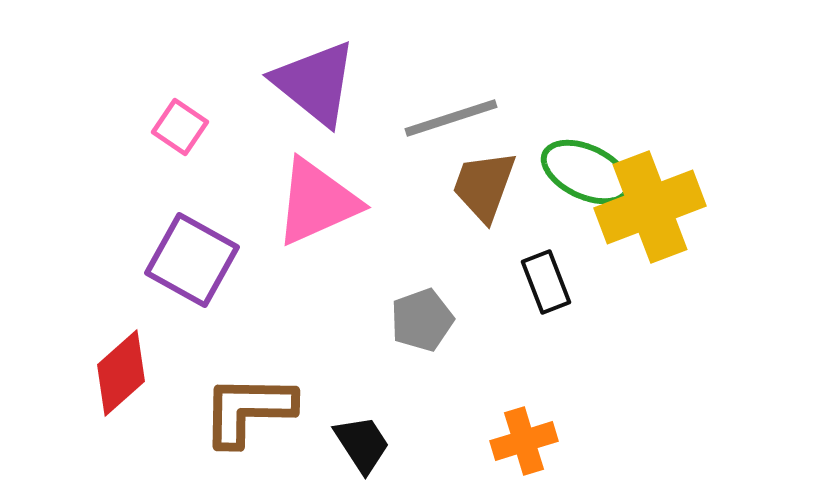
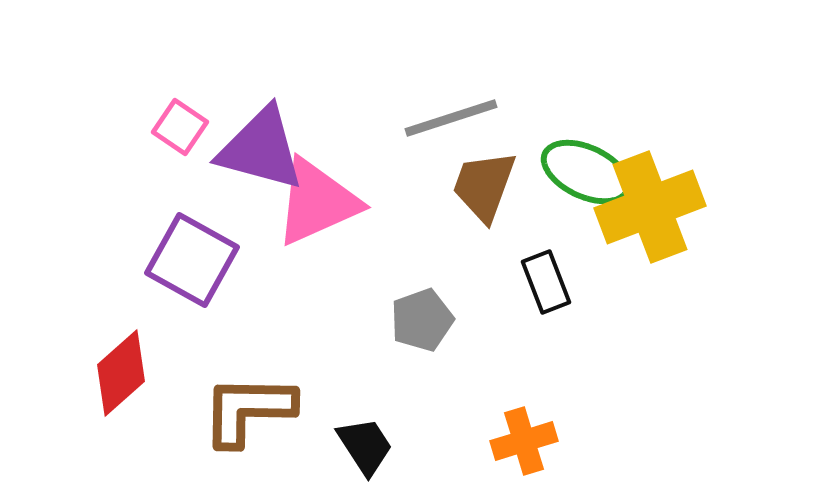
purple triangle: moved 54 px left, 66 px down; rotated 24 degrees counterclockwise
black trapezoid: moved 3 px right, 2 px down
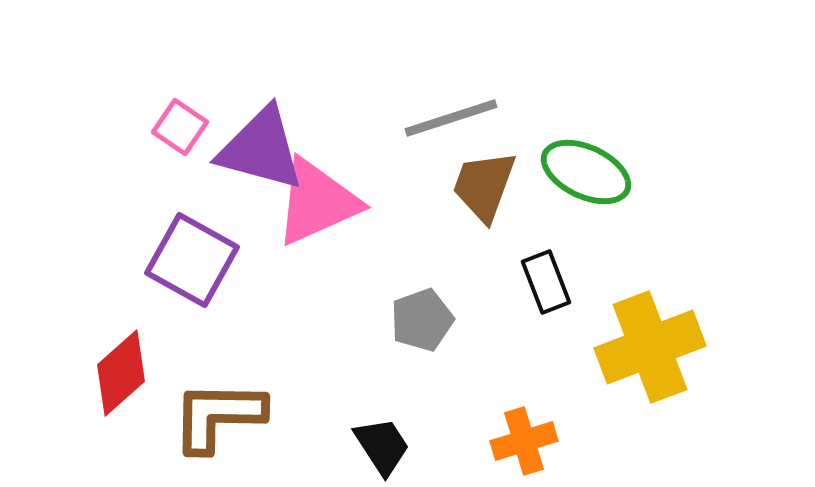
yellow cross: moved 140 px down
brown L-shape: moved 30 px left, 6 px down
black trapezoid: moved 17 px right
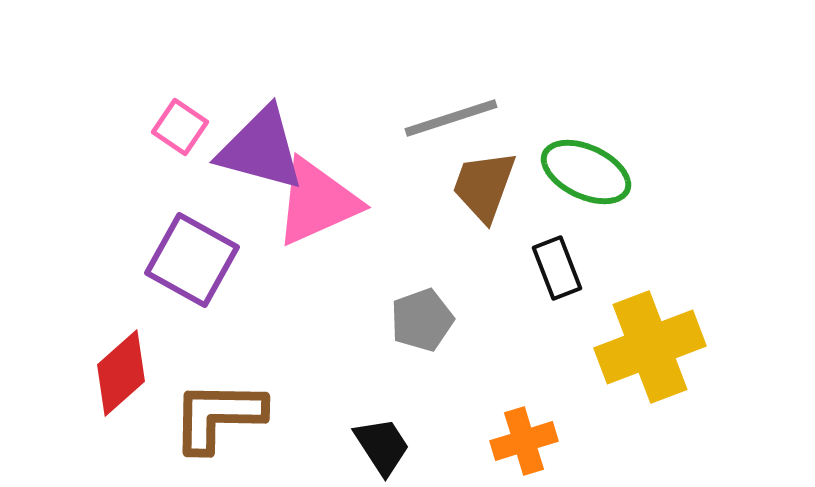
black rectangle: moved 11 px right, 14 px up
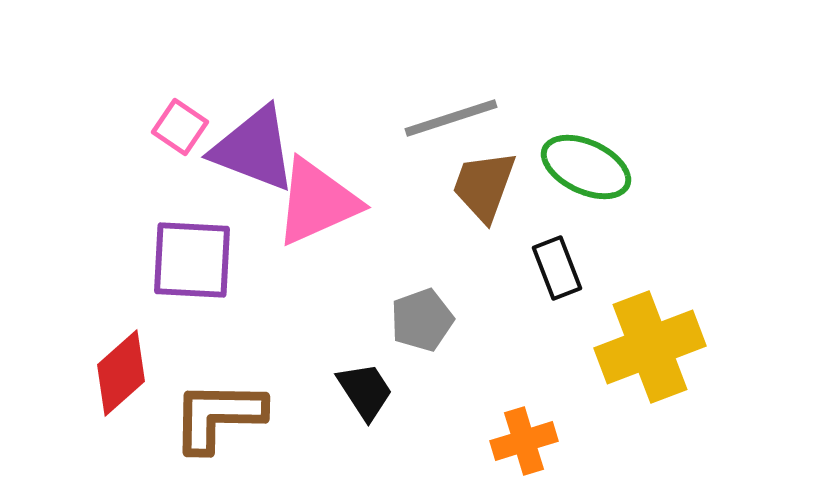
purple triangle: moved 7 px left; rotated 6 degrees clockwise
green ellipse: moved 5 px up
purple square: rotated 26 degrees counterclockwise
black trapezoid: moved 17 px left, 55 px up
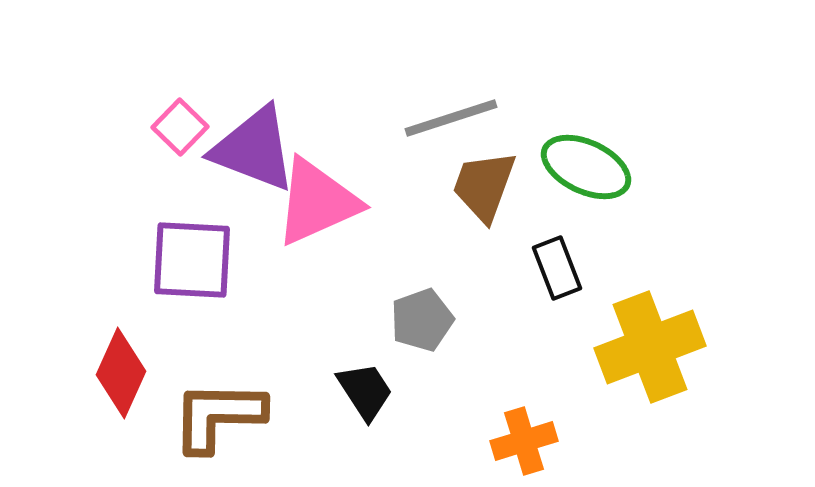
pink square: rotated 10 degrees clockwise
red diamond: rotated 24 degrees counterclockwise
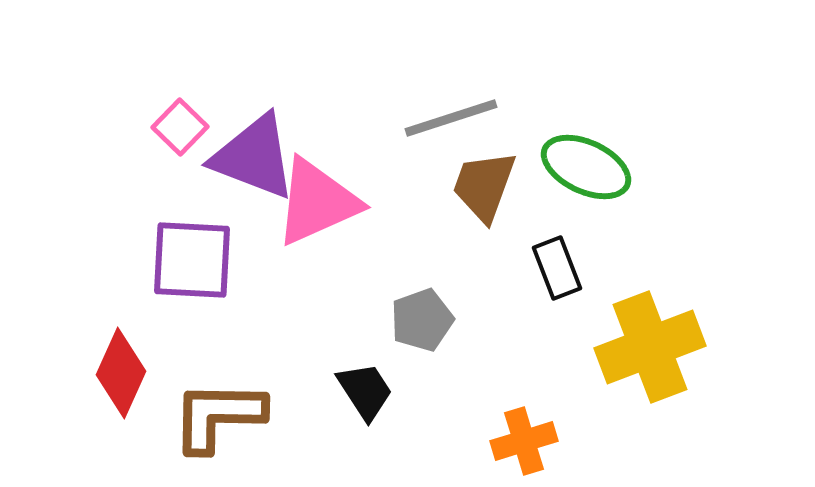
purple triangle: moved 8 px down
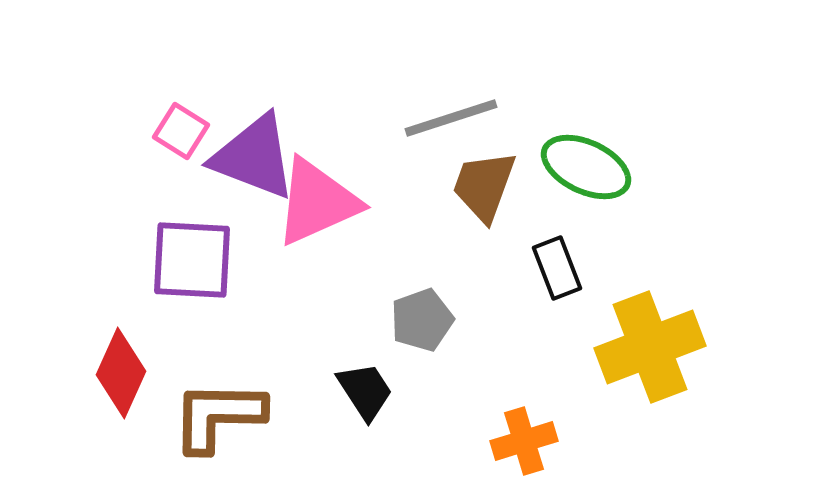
pink square: moved 1 px right, 4 px down; rotated 12 degrees counterclockwise
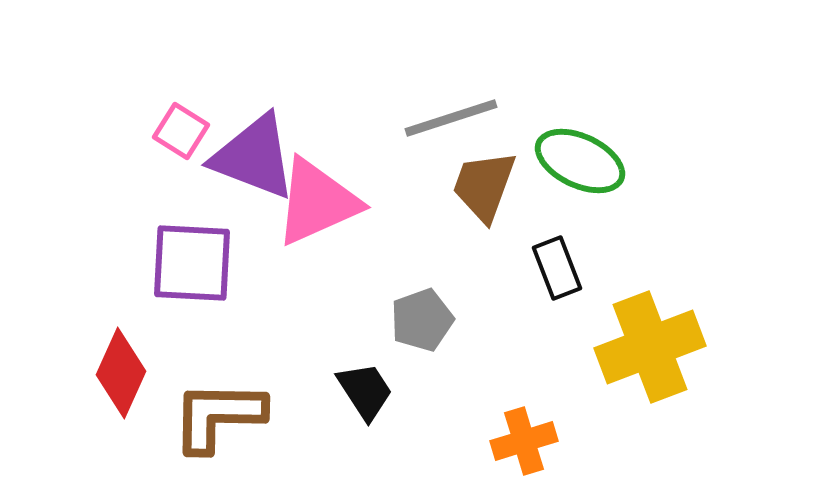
green ellipse: moved 6 px left, 6 px up
purple square: moved 3 px down
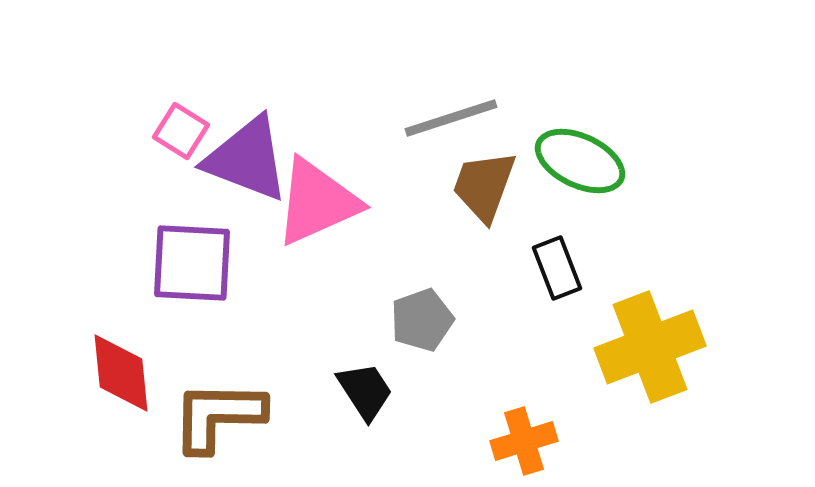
purple triangle: moved 7 px left, 2 px down
red diamond: rotated 30 degrees counterclockwise
